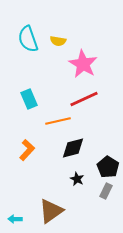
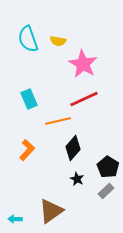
black diamond: rotated 35 degrees counterclockwise
gray rectangle: rotated 21 degrees clockwise
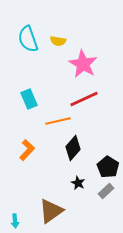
black star: moved 1 px right, 4 px down
cyan arrow: moved 2 px down; rotated 96 degrees counterclockwise
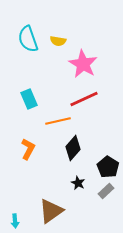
orange L-shape: moved 1 px right, 1 px up; rotated 15 degrees counterclockwise
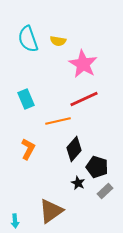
cyan rectangle: moved 3 px left
black diamond: moved 1 px right, 1 px down
black pentagon: moved 11 px left; rotated 15 degrees counterclockwise
gray rectangle: moved 1 px left
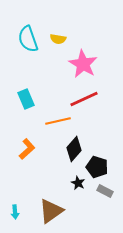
yellow semicircle: moved 2 px up
orange L-shape: moved 1 px left; rotated 20 degrees clockwise
gray rectangle: rotated 70 degrees clockwise
cyan arrow: moved 9 px up
